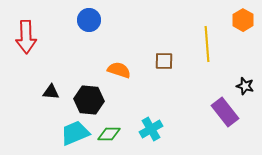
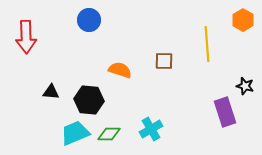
orange semicircle: moved 1 px right
purple rectangle: rotated 20 degrees clockwise
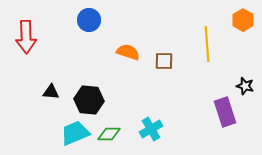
orange semicircle: moved 8 px right, 18 px up
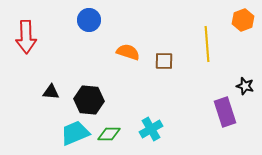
orange hexagon: rotated 10 degrees clockwise
